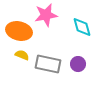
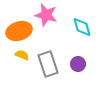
pink star: rotated 25 degrees clockwise
orange ellipse: rotated 30 degrees counterclockwise
gray rectangle: rotated 60 degrees clockwise
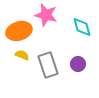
gray rectangle: moved 1 px down
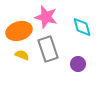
pink star: moved 2 px down
gray rectangle: moved 16 px up
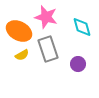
orange ellipse: rotated 45 degrees clockwise
yellow semicircle: rotated 128 degrees clockwise
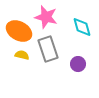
yellow semicircle: rotated 136 degrees counterclockwise
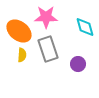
pink star: rotated 15 degrees counterclockwise
cyan diamond: moved 3 px right
orange ellipse: rotated 10 degrees clockwise
yellow semicircle: rotated 80 degrees clockwise
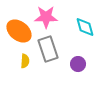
yellow semicircle: moved 3 px right, 6 px down
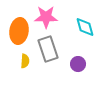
orange ellipse: rotated 60 degrees clockwise
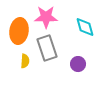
gray rectangle: moved 1 px left, 1 px up
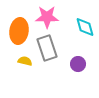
pink star: moved 1 px right
yellow semicircle: rotated 80 degrees counterclockwise
